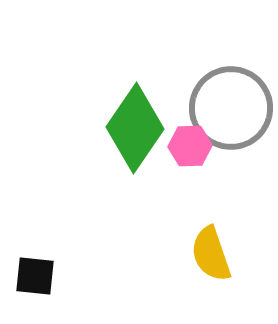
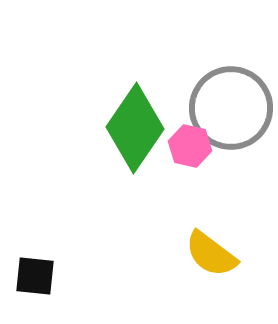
pink hexagon: rotated 15 degrees clockwise
yellow semicircle: rotated 34 degrees counterclockwise
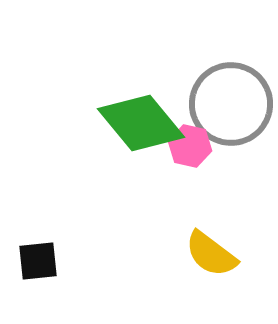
gray circle: moved 4 px up
green diamond: moved 6 px right, 5 px up; rotated 74 degrees counterclockwise
black square: moved 3 px right, 15 px up; rotated 12 degrees counterclockwise
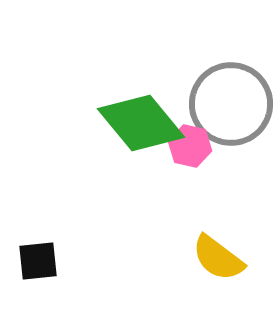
yellow semicircle: moved 7 px right, 4 px down
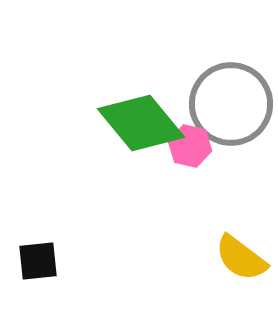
yellow semicircle: moved 23 px right
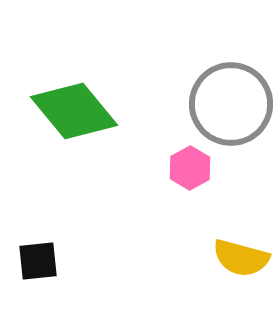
green diamond: moved 67 px left, 12 px up
pink hexagon: moved 22 px down; rotated 18 degrees clockwise
yellow semicircle: rotated 22 degrees counterclockwise
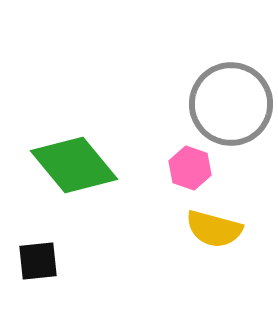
green diamond: moved 54 px down
pink hexagon: rotated 12 degrees counterclockwise
yellow semicircle: moved 27 px left, 29 px up
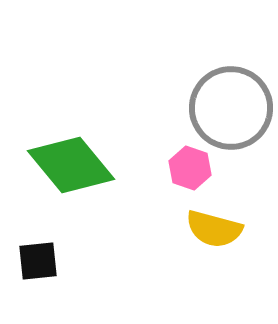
gray circle: moved 4 px down
green diamond: moved 3 px left
